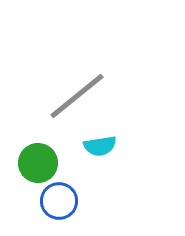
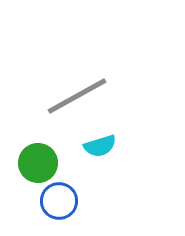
gray line: rotated 10 degrees clockwise
cyan semicircle: rotated 8 degrees counterclockwise
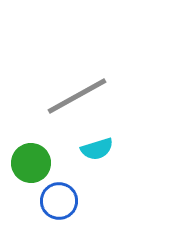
cyan semicircle: moved 3 px left, 3 px down
green circle: moved 7 px left
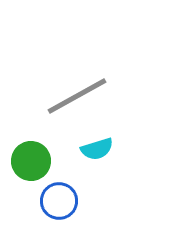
green circle: moved 2 px up
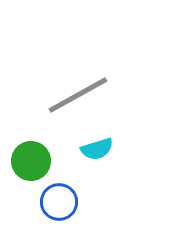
gray line: moved 1 px right, 1 px up
blue circle: moved 1 px down
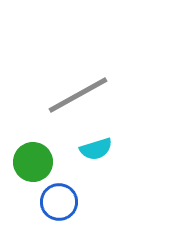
cyan semicircle: moved 1 px left
green circle: moved 2 px right, 1 px down
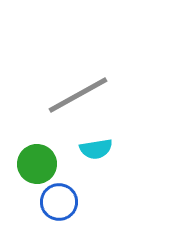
cyan semicircle: rotated 8 degrees clockwise
green circle: moved 4 px right, 2 px down
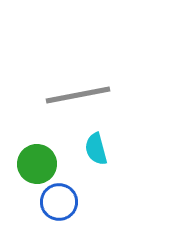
gray line: rotated 18 degrees clockwise
cyan semicircle: rotated 84 degrees clockwise
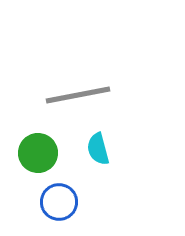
cyan semicircle: moved 2 px right
green circle: moved 1 px right, 11 px up
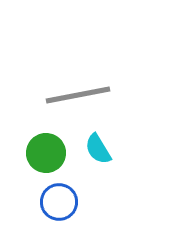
cyan semicircle: rotated 16 degrees counterclockwise
green circle: moved 8 px right
